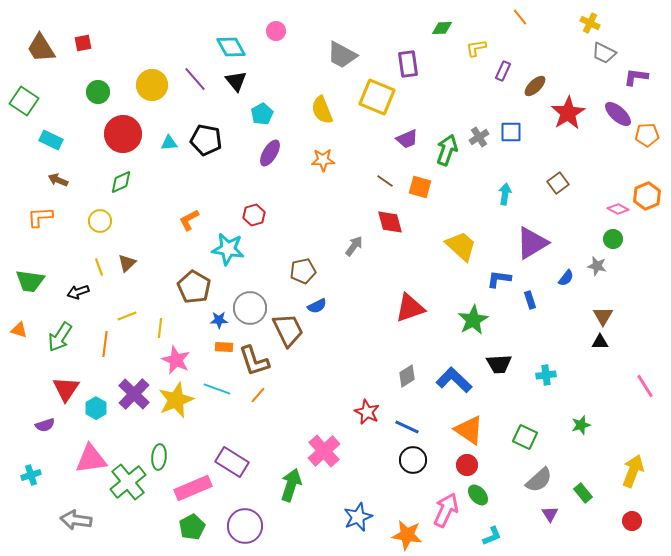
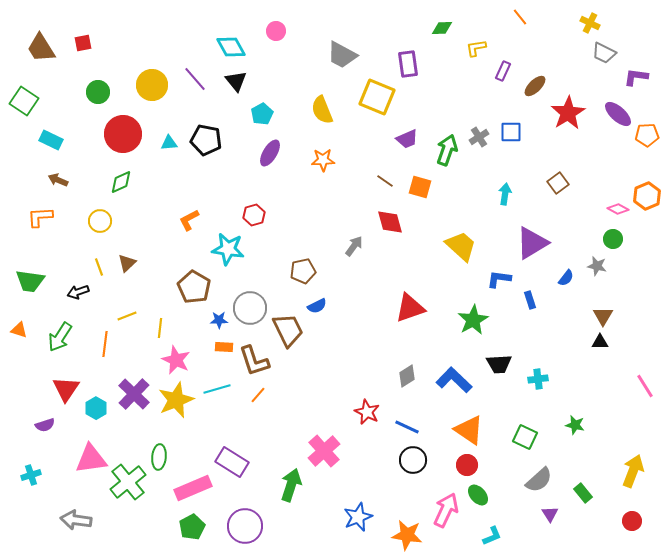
cyan cross at (546, 375): moved 8 px left, 4 px down
cyan line at (217, 389): rotated 36 degrees counterclockwise
green star at (581, 425): moved 6 px left; rotated 30 degrees clockwise
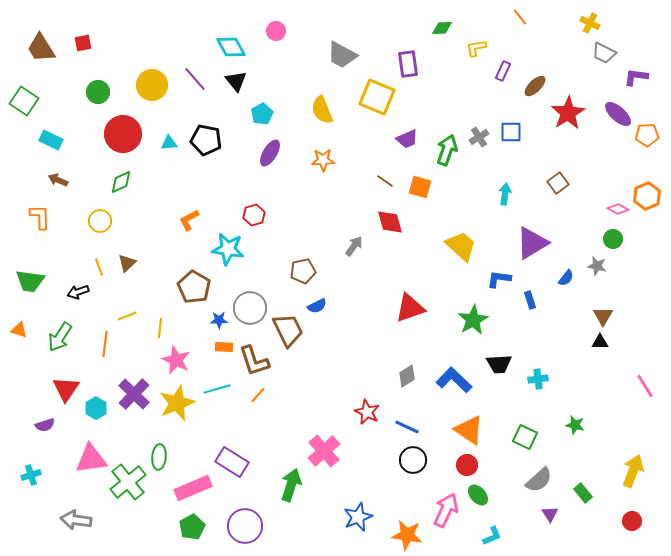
orange L-shape at (40, 217): rotated 92 degrees clockwise
yellow star at (176, 400): moved 1 px right, 3 px down
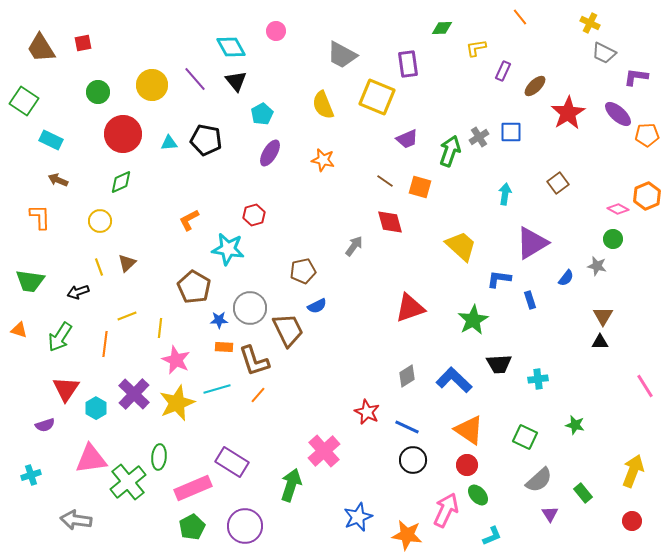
yellow semicircle at (322, 110): moved 1 px right, 5 px up
green arrow at (447, 150): moved 3 px right, 1 px down
orange star at (323, 160): rotated 15 degrees clockwise
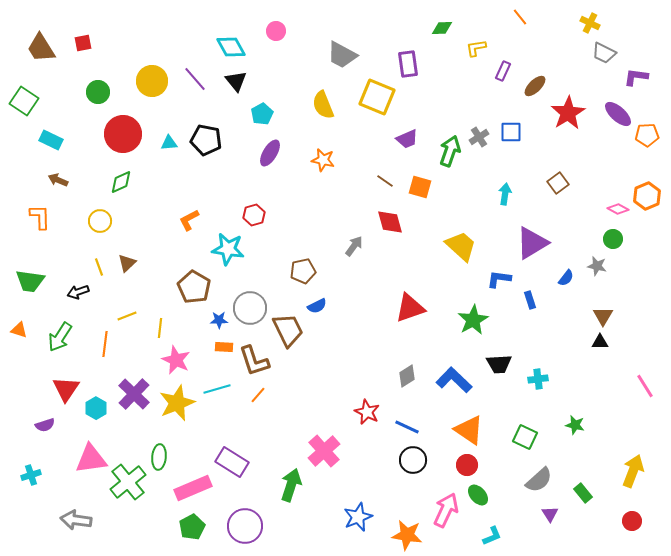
yellow circle at (152, 85): moved 4 px up
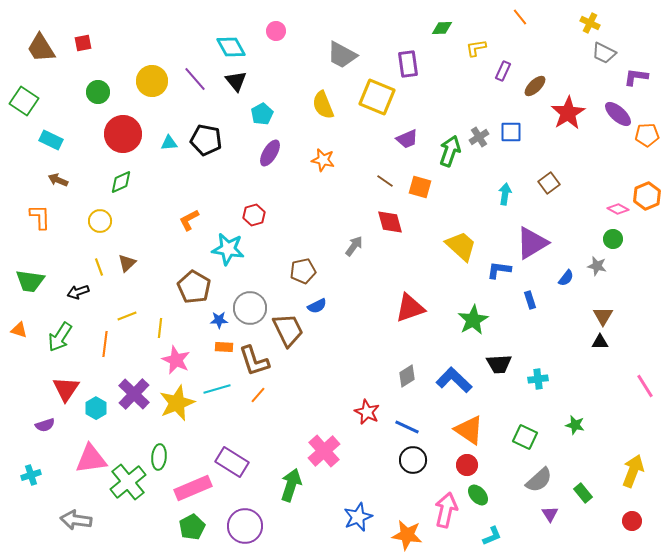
brown square at (558, 183): moved 9 px left
blue L-shape at (499, 279): moved 9 px up
pink arrow at (446, 510): rotated 12 degrees counterclockwise
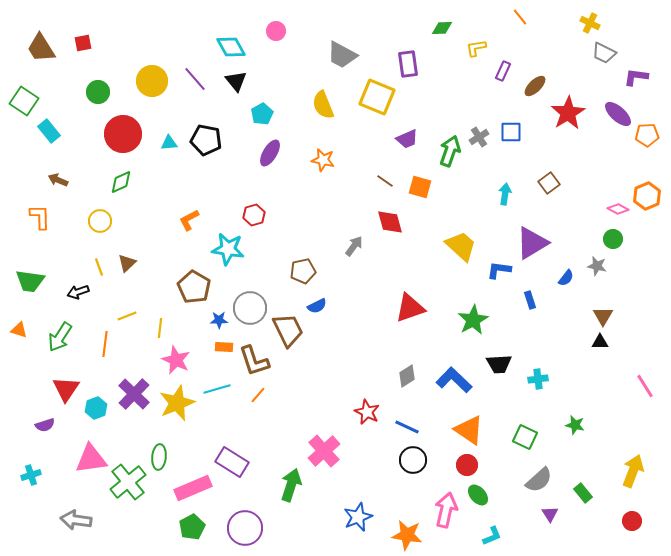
cyan rectangle at (51, 140): moved 2 px left, 9 px up; rotated 25 degrees clockwise
cyan hexagon at (96, 408): rotated 10 degrees clockwise
purple circle at (245, 526): moved 2 px down
